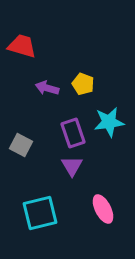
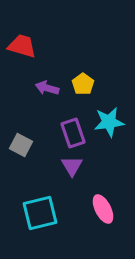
yellow pentagon: rotated 15 degrees clockwise
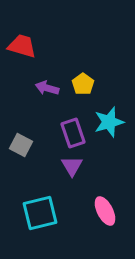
cyan star: rotated 8 degrees counterclockwise
pink ellipse: moved 2 px right, 2 px down
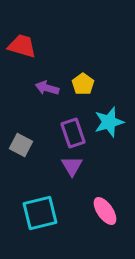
pink ellipse: rotated 8 degrees counterclockwise
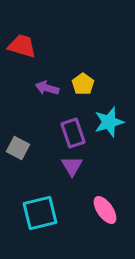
gray square: moved 3 px left, 3 px down
pink ellipse: moved 1 px up
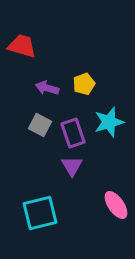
yellow pentagon: moved 1 px right; rotated 15 degrees clockwise
gray square: moved 22 px right, 23 px up
pink ellipse: moved 11 px right, 5 px up
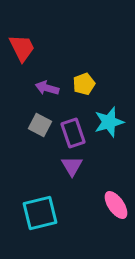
red trapezoid: moved 2 px down; rotated 48 degrees clockwise
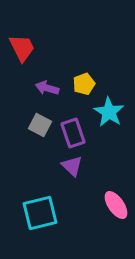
cyan star: moved 10 px up; rotated 24 degrees counterclockwise
purple triangle: rotated 15 degrees counterclockwise
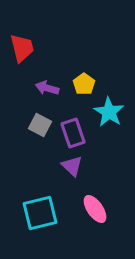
red trapezoid: rotated 12 degrees clockwise
yellow pentagon: rotated 15 degrees counterclockwise
pink ellipse: moved 21 px left, 4 px down
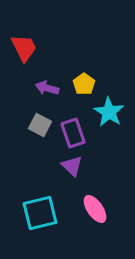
red trapezoid: moved 2 px right; rotated 12 degrees counterclockwise
